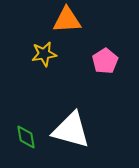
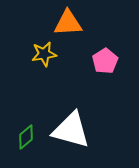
orange triangle: moved 1 px right, 3 px down
green diamond: rotated 60 degrees clockwise
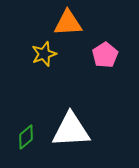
yellow star: rotated 10 degrees counterclockwise
pink pentagon: moved 6 px up
white triangle: rotated 18 degrees counterclockwise
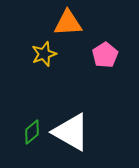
white triangle: moved 2 px down; rotated 33 degrees clockwise
green diamond: moved 6 px right, 5 px up
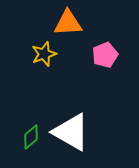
pink pentagon: rotated 10 degrees clockwise
green diamond: moved 1 px left, 5 px down
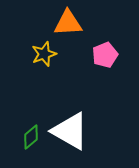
white triangle: moved 1 px left, 1 px up
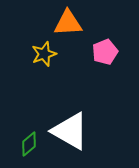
pink pentagon: moved 3 px up
green diamond: moved 2 px left, 7 px down
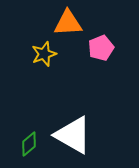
pink pentagon: moved 4 px left, 4 px up
white triangle: moved 3 px right, 4 px down
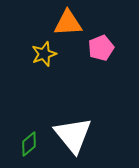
white triangle: rotated 21 degrees clockwise
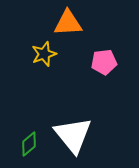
pink pentagon: moved 3 px right, 14 px down; rotated 15 degrees clockwise
